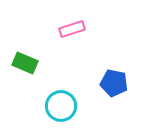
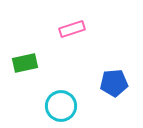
green rectangle: rotated 35 degrees counterclockwise
blue pentagon: rotated 16 degrees counterclockwise
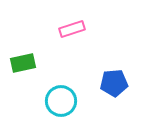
green rectangle: moved 2 px left
cyan circle: moved 5 px up
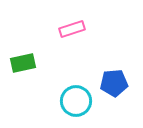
cyan circle: moved 15 px right
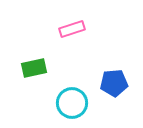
green rectangle: moved 11 px right, 5 px down
cyan circle: moved 4 px left, 2 px down
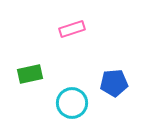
green rectangle: moved 4 px left, 6 px down
